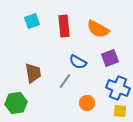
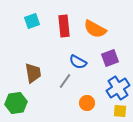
orange semicircle: moved 3 px left
blue cross: rotated 35 degrees clockwise
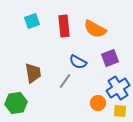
orange circle: moved 11 px right
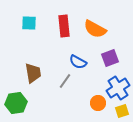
cyan square: moved 3 px left, 2 px down; rotated 21 degrees clockwise
yellow square: moved 2 px right; rotated 24 degrees counterclockwise
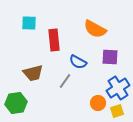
red rectangle: moved 10 px left, 14 px down
purple square: moved 1 px up; rotated 24 degrees clockwise
brown trapezoid: rotated 85 degrees clockwise
yellow square: moved 5 px left
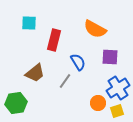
red rectangle: rotated 20 degrees clockwise
blue semicircle: rotated 150 degrees counterclockwise
brown trapezoid: moved 2 px right; rotated 25 degrees counterclockwise
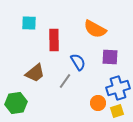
red rectangle: rotated 15 degrees counterclockwise
blue cross: rotated 15 degrees clockwise
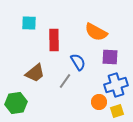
orange semicircle: moved 1 px right, 3 px down
blue cross: moved 2 px left, 3 px up
orange circle: moved 1 px right, 1 px up
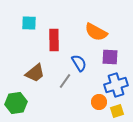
blue semicircle: moved 1 px right, 1 px down
